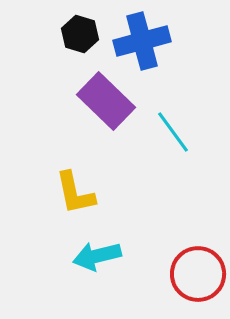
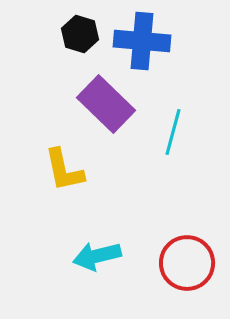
blue cross: rotated 20 degrees clockwise
purple rectangle: moved 3 px down
cyan line: rotated 51 degrees clockwise
yellow L-shape: moved 11 px left, 23 px up
red circle: moved 11 px left, 11 px up
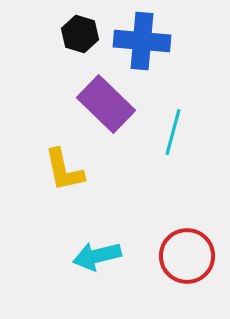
red circle: moved 7 px up
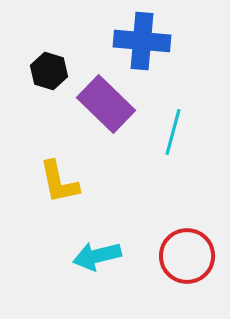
black hexagon: moved 31 px left, 37 px down
yellow L-shape: moved 5 px left, 12 px down
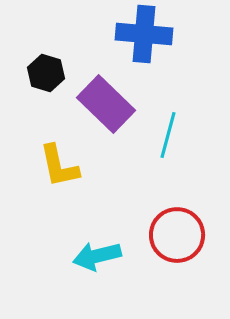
blue cross: moved 2 px right, 7 px up
black hexagon: moved 3 px left, 2 px down
cyan line: moved 5 px left, 3 px down
yellow L-shape: moved 16 px up
red circle: moved 10 px left, 21 px up
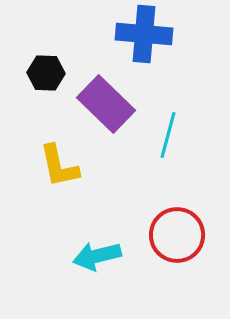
black hexagon: rotated 15 degrees counterclockwise
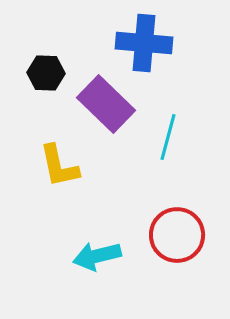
blue cross: moved 9 px down
cyan line: moved 2 px down
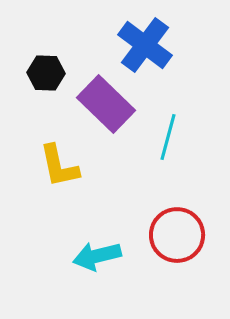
blue cross: moved 1 px right, 2 px down; rotated 32 degrees clockwise
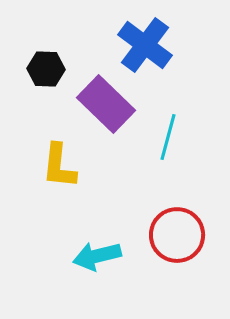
black hexagon: moved 4 px up
yellow L-shape: rotated 18 degrees clockwise
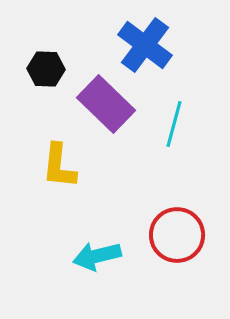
cyan line: moved 6 px right, 13 px up
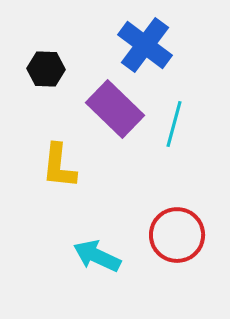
purple rectangle: moved 9 px right, 5 px down
cyan arrow: rotated 39 degrees clockwise
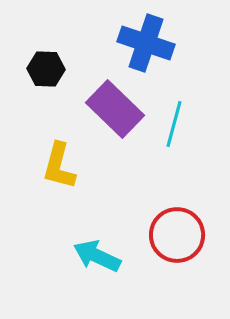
blue cross: moved 1 px right, 2 px up; rotated 18 degrees counterclockwise
yellow L-shape: rotated 9 degrees clockwise
